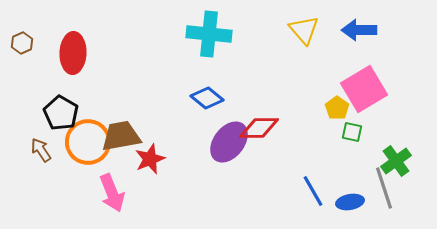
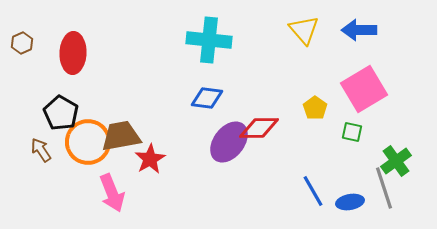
cyan cross: moved 6 px down
blue diamond: rotated 32 degrees counterclockwise
yellow pentagon: moved 22 px left
red star: rotated 8 degrees counterclockwise
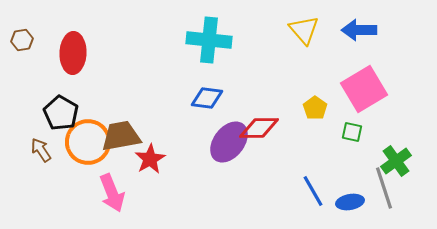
brown hexagon: moved 3 px up; rotated 15 degrees clockwise
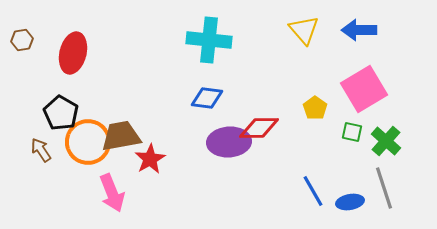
red ellipse: rotated 12 degrees clockwise
purple ellipse: rotated 48 degrees clockwise
green cross: moved 10 px left, 20 px up; rotated 12 degrees counterclockwise
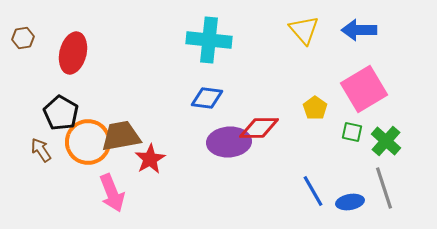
brown hexagon: moved 1 px right, 2 px up
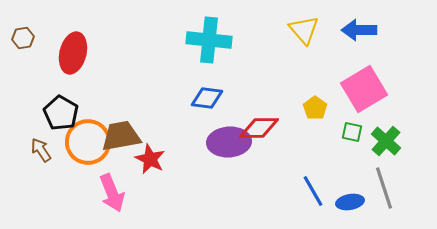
red star: rotated 16 degrees counterclockwise
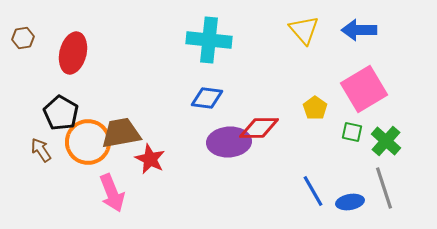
brown trapezoid: moved 3 px up
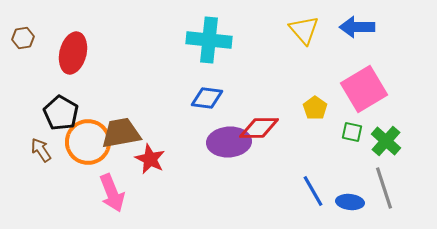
blue arrow: moved 2 px left, 3 px up
blue ellipse: rotated 16 degrees clockwise
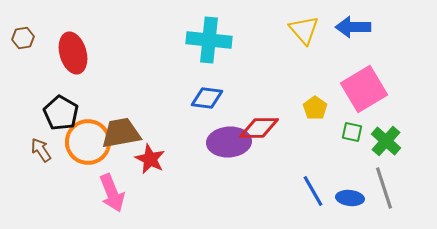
blue arrow: moved 4 px left
red ellipse: rotated 30 degrees counterclockwise
blue ellipse: moved 4 px up
